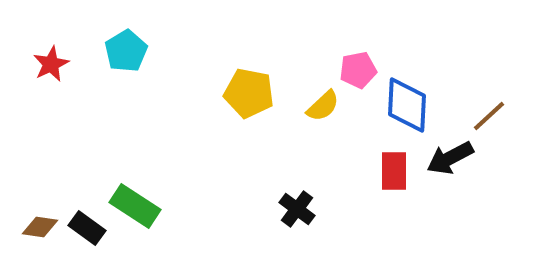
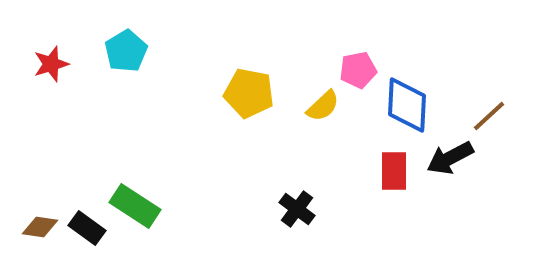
red star: rotated 9 degrees clockwise
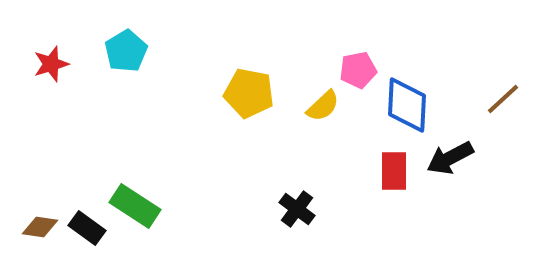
brown line: moved 14 px right, 17 px up
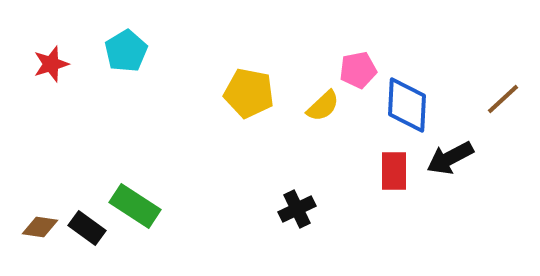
black cross: rotated 27 degrees clockwise
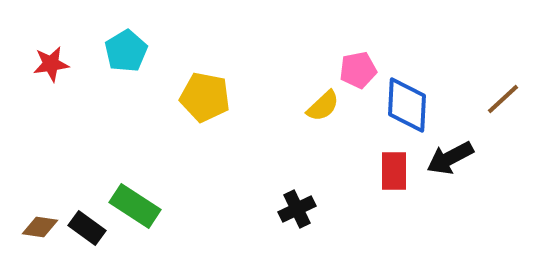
red star: rotated 9 degrees clockwise
yellow pentagon: moved 44 px left, 4 px down
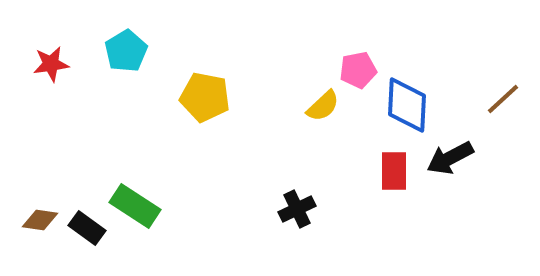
brown diamond: moved 7 px up
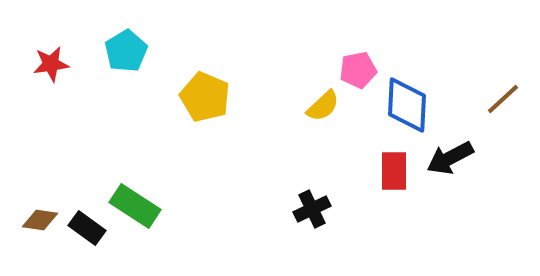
yellow pentagon: rotated 12 degrees clockwise
black cross: moved 15 px right
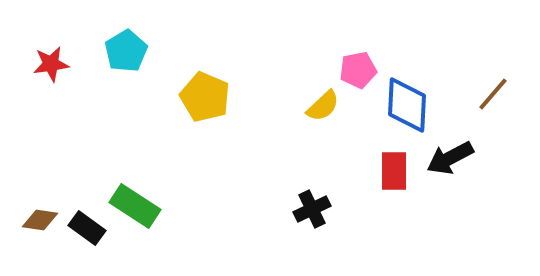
brown line: moved 10 px left, 5 px up; rotated 6 degrees counterclockwise
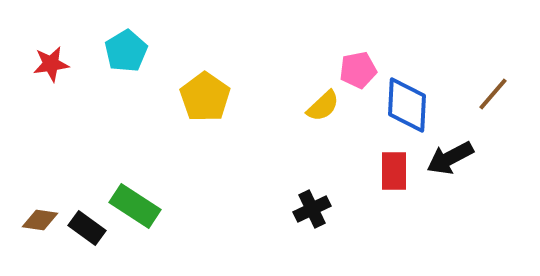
yellow pentagon: rotated 12 degrees clockwise
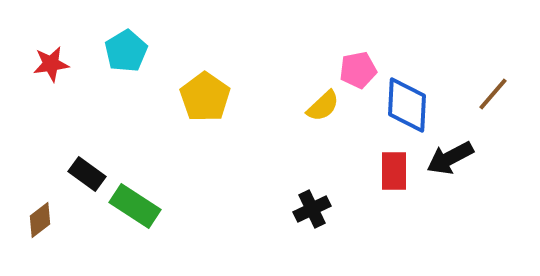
brown diamond: rotated 45 degrees counterclockwise
black rectangle: moved 54 px up
